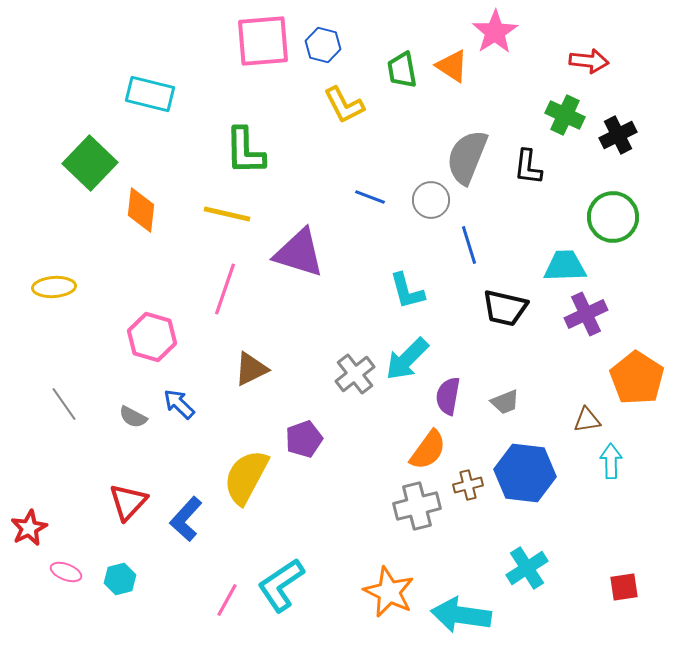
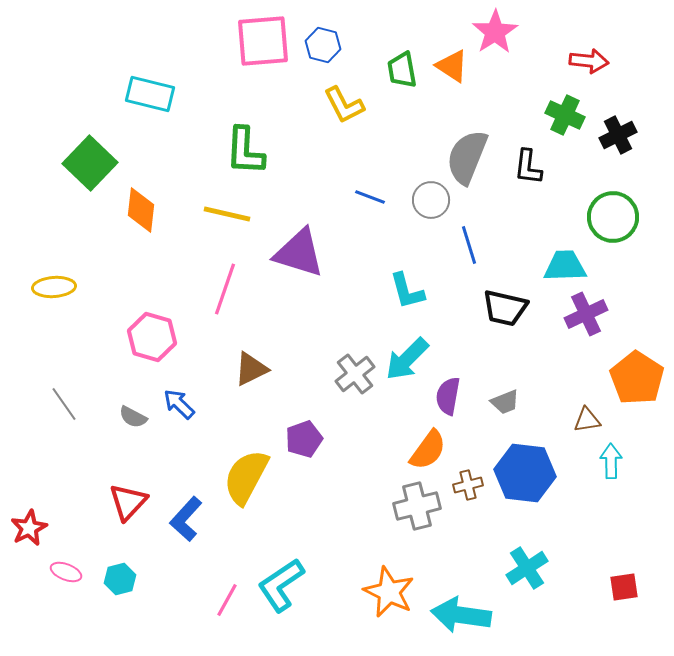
green L-shape at (245, 151): rotated 4 degrees clockwise
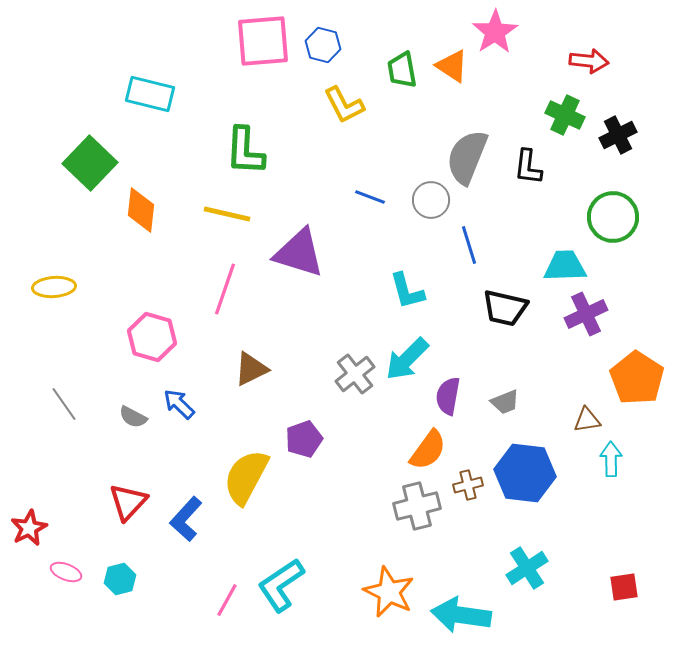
cyan arrow at (611, 461): moved 2 px up
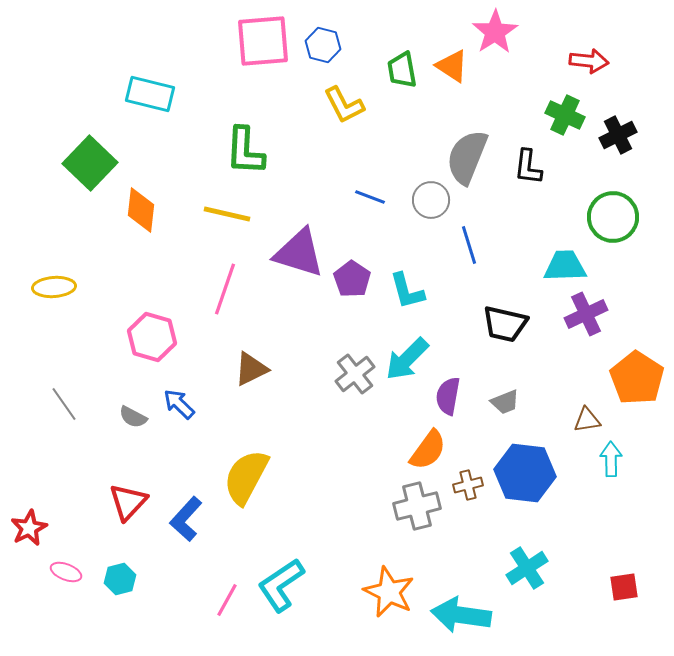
black trapezoid at (505, 308): moved 16 px down
purple pentagon at (304, 439): moved 48 px right, 160 px up; rotated 18 degrees counterclockwise
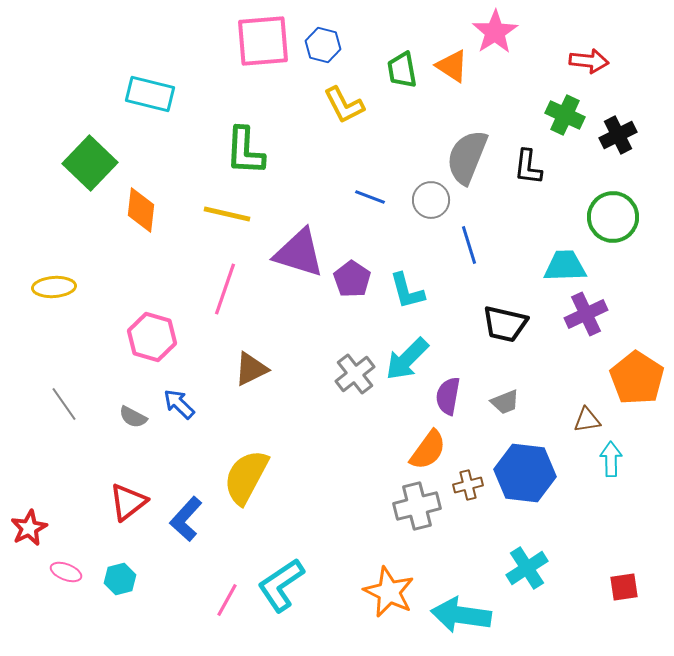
red triangle at (128, 502): rotated 9 degrees clockwise
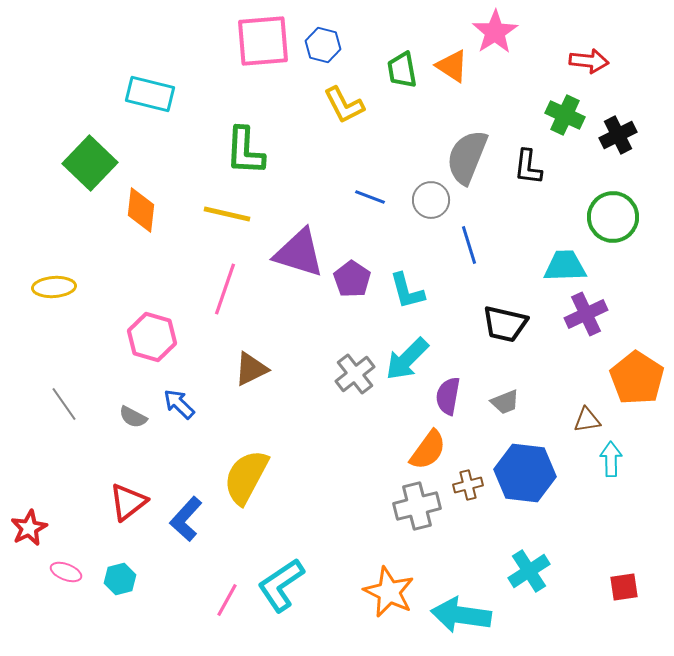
cyan cross at (527, 568): moved 2 px right, 3 px down
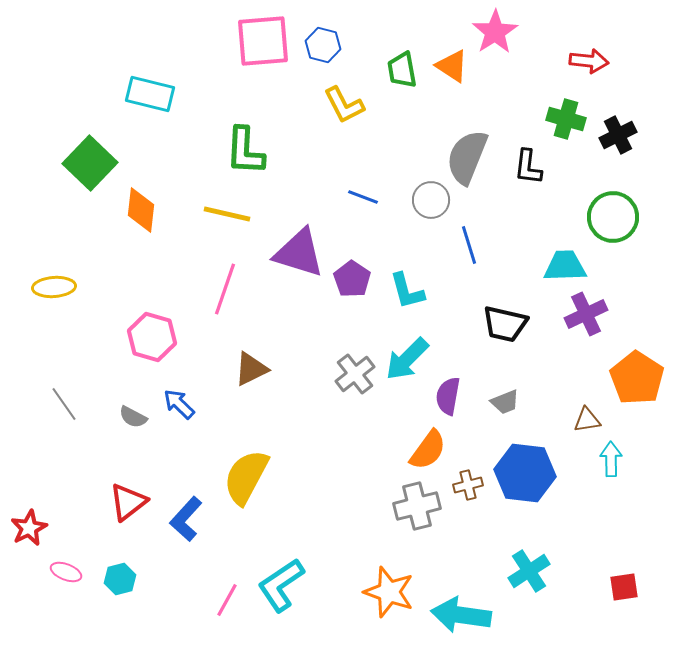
green cross at (565, 115): moved 1 px right, 4 px down; rotated 9 degrees counterclockwise
blue line at (370, 197): moved 7 px left
orange star at (389, 592): rotated 6 degrees counterclockwise
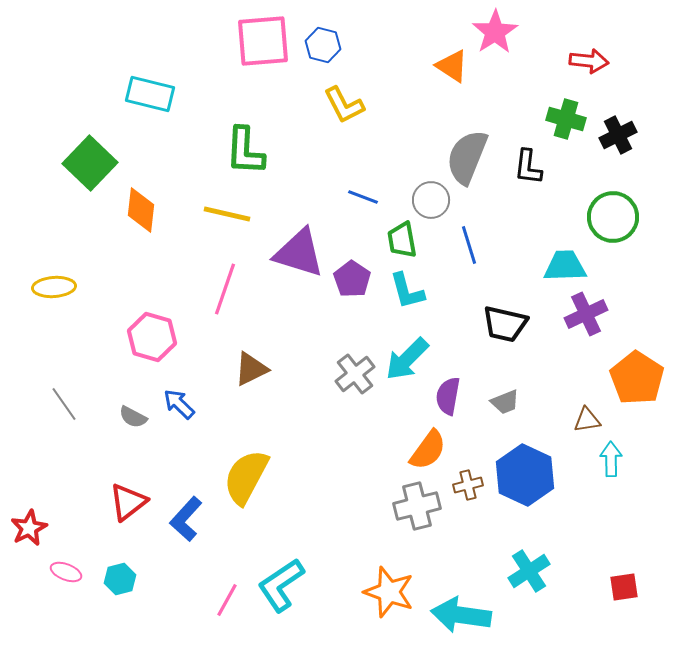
green trapezoid at (402, 70): moved 170 px down
blue hexagon at (525, 473): moved 2 px down; rotated 18 degrees clockwise
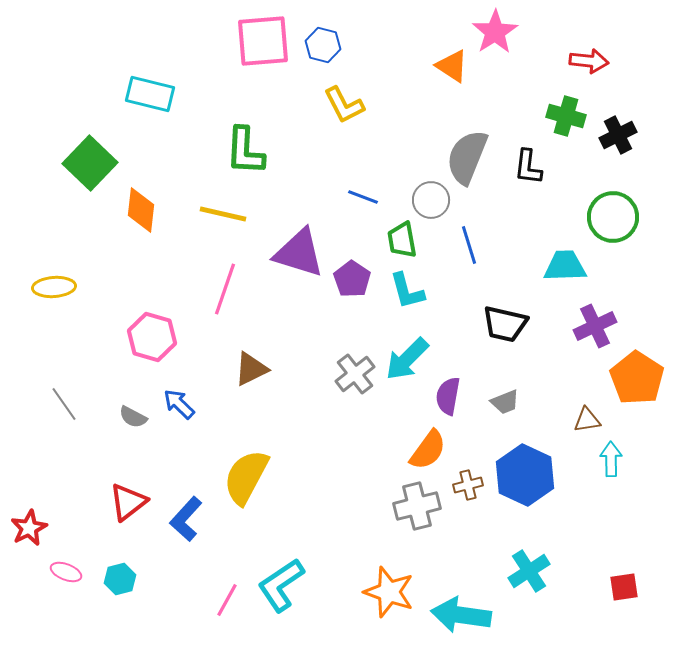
green cross at (566, 119): moved 3 px up
yellow line at (227, 214): moved 4 px left
purple cross at (586, 314): moved 9 px right, 12 px down
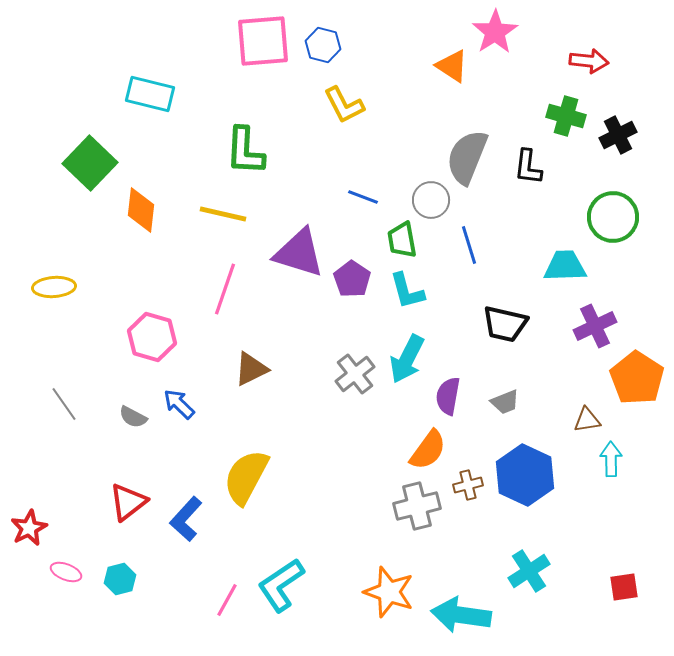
cyan arrow at (407, 359): rotated 18 degrees counterclockwise
